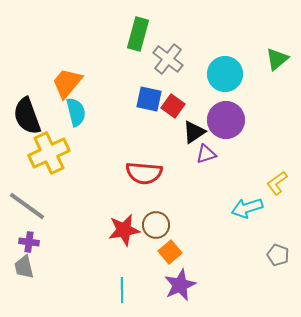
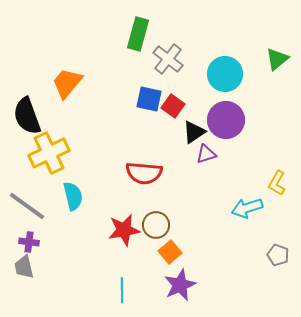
cyan semicircle: moved 3 px left, 84 px down
yellow L-shape: rotated 25 degrees counterclockwise
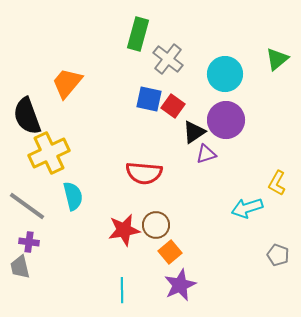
gray trapezoid: moved 4 px left
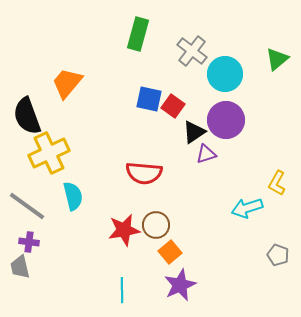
gray cross: moved 24 px right, 8 px up
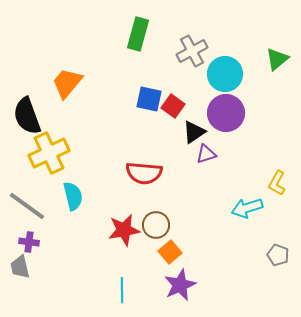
gray cross: rotated 24 degrees clockwise
purple circle: moved 7 px up
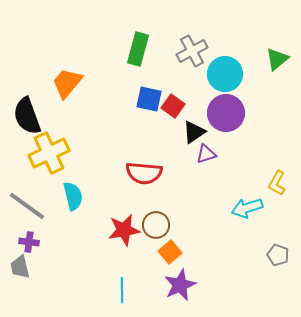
green rectangle: moved 15 px down
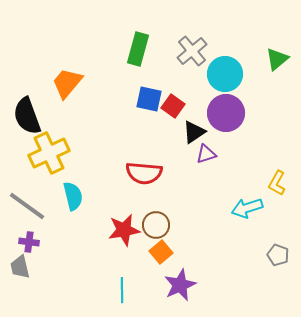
gray cross: rotated 12 degrees counterclockwise
orange square: moved 9 px left
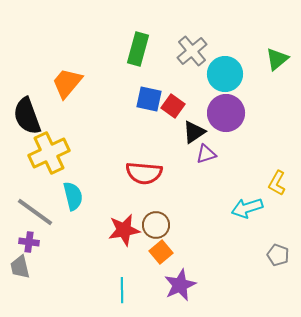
gray line: moved 8 px right, 6 px down
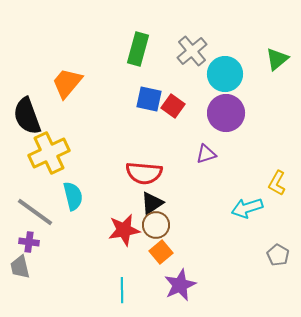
black triangle: moved 42 px left, 71 px down
gray pentagon: rotated 10 degrees clockwise
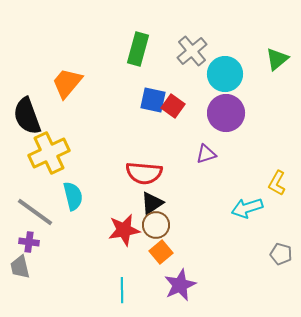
blue square: moved 4 px right, 1 px down
gray pentagon: moved 3 px right, 1 px up; rotated 15 degrees counterclockwise
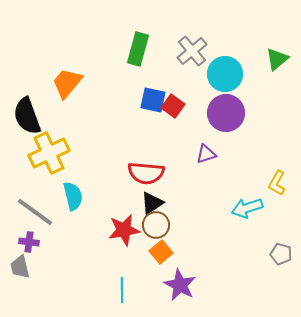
red semicircle: moved 2 px right
purple star: rotated 20 degrees counterclockwise
